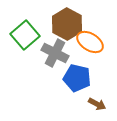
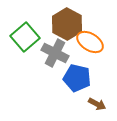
green square: moved 2 px down
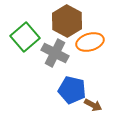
brown hexagon: moved 3 px up
orange ellipse: rotated 48 degrees counterclockwise
blue pentagon: moved 5 px left, 12 px down
brown arrow: moved 4 px left, 1 px down
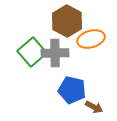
green square: moved 7 px right, 15 px down
orange ellipse: moved 1 px right, 3 px up
gray cross: rotated 28 degrees counterclockwise
brown arrow: moved 1 px right, 2 px down
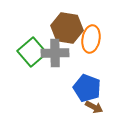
brown hexagon: moved 7 px down; rotated 20 degrees counterclockwise
orange ellipse: rotated 64 degrees counterclockwise
blue pentagon: moved 15 px right, 2 px up; rotated 8 degrees clockwise
